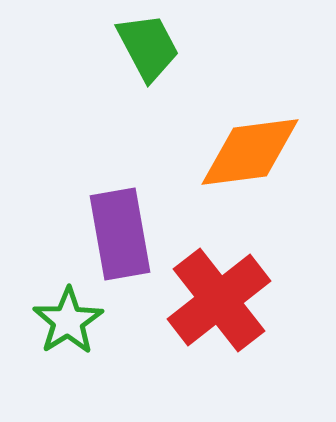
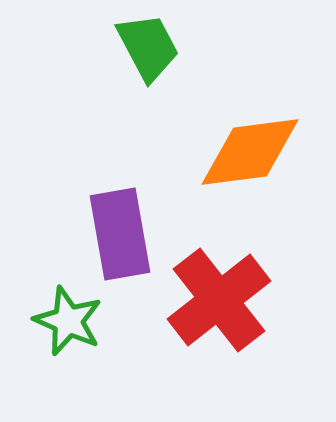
green star: rotated 16 degrees counterclockwise
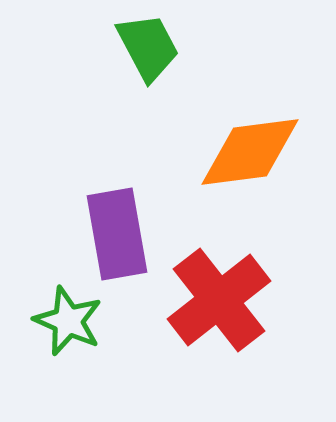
purple rectangle: moved 3 px left
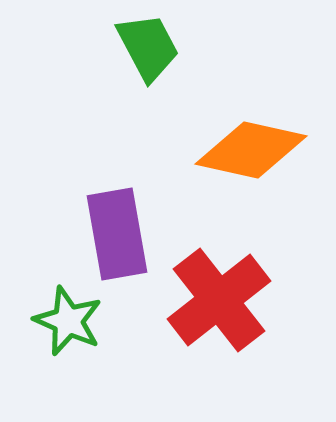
orange diamond: moved 1 px right, 2 px up; rotated 20 degrees clockwise
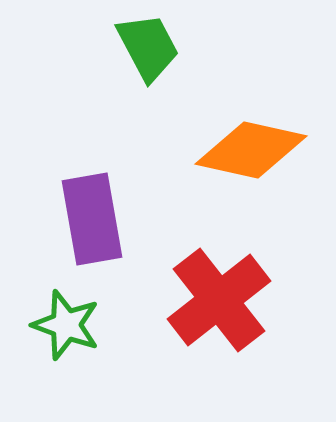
purple rectangle: moved 25 px left, 15 px up
green star: moved 2 px left, 4 px down; rotated 4 degrees counterclockwise
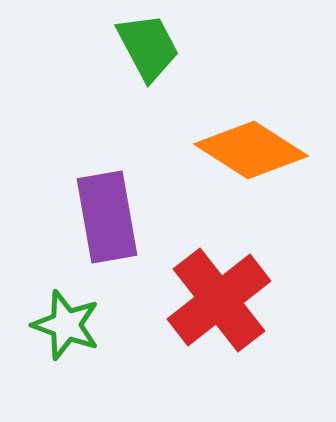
orange diamond: rotated 20 degrees clockwise
purple rectangle: moved 15 px right, 2 px up
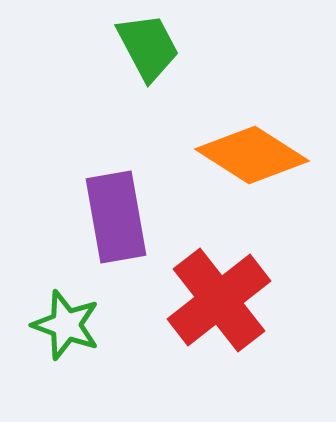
orange diamond: moved 1 px right, 5 px down
purple rectangle: moved 9 px right
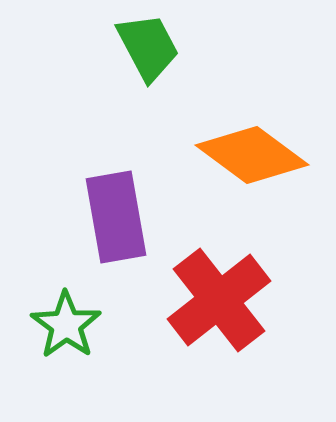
orange diamond: rotated 4 degrees clockwise
green star: rotated 16 degrees clockwise
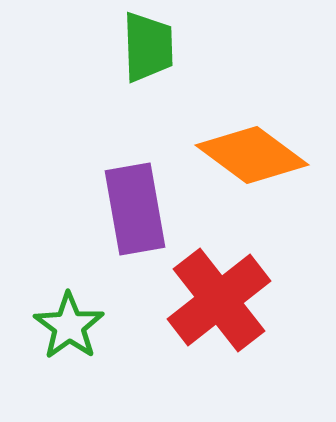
green trapezoid: rotated 26 degrees clockwise
purple rectangle: moved 19 px right, 8 px up
green star: moved 3 px right, 1 px down
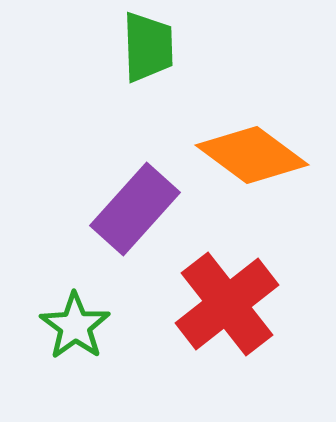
purple rectangle: rotated 52 degrees clockwise
red cross: moved 8 px right, 4 px down
green star: moved 6 px right
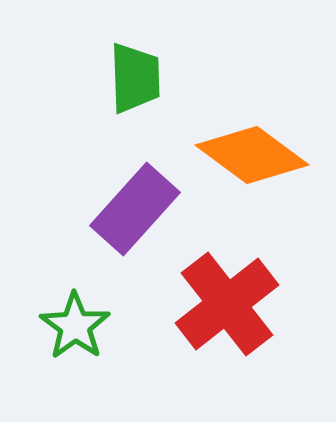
green trapezoid: moved 13 px left, 31 px down
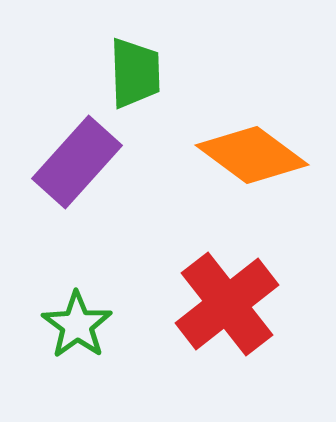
green trapezoid: moved 5 px up
purple rectangle: moved 58 px left, 47 px up
green star: moved 2 px right, 1 px up
